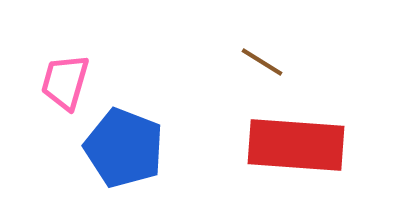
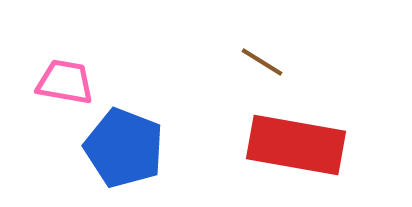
pink trapezoid: rotated 84 degrees clockwise
red rectangle: rotated 6 degrees clockwise
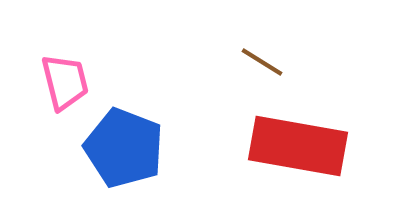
pink trapezoid: rotated 66 degrees clockwise
red rectangle: moved 2 px right, 1 px down
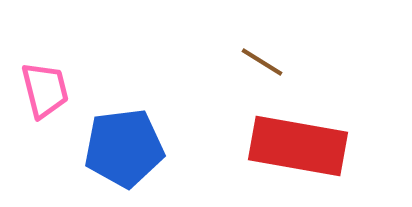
pink trapezoid: moved 20 px left, 8 px down
blue pentagon: rotated 28 degrees counterclockwise
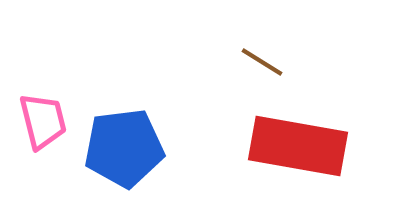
pink trapezoid: moved 2 px left, 31 px down
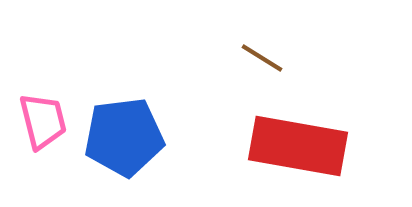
brown line: moved 4 px up
blue pentagon: moved 11 px up
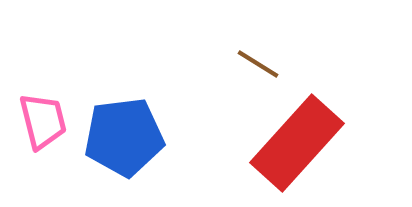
brown line: moved 4 px left, 6 px down
red rectangle: moved 1 px left, 3 px up; rotated 58 degrees counterclockwise
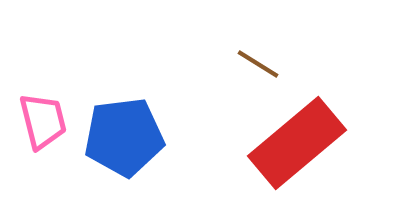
red rectangle: rotated 8 degrees clockwise
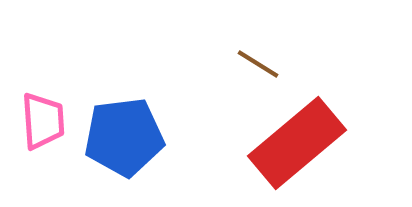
pink trapezoid: rotated 10 degrees clockwise
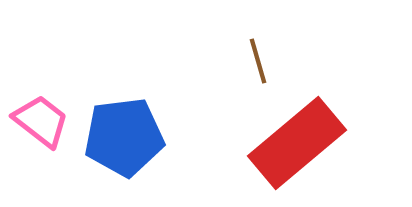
brown line: moved 3 px up; rotated 42 degrees clockwise
pink trapezoid: moved 2 px left; rotated 48 degrees counterclockwise
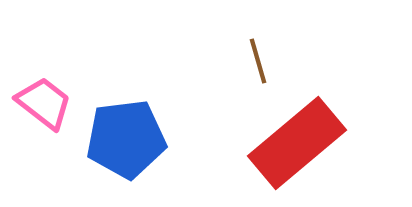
pink trapezoid: moved 3 px right, 18 px up
blue pentagon: moved 2 px right, 2 px down
